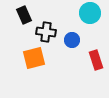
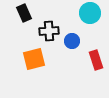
black rectangle: moved 2 px up
black cross: moved 3 px right, 1 px up; rotated 12 degrees counterclockwise
blue circle: moved 1 px down
orange square: moved 1 px down
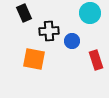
orange square: rotated 25 degrees clockwise
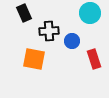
red rectangle: moved 2 px left, 1 px up
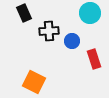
orange square: moved 23 px down; rotated 15 degrees clockwise
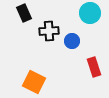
red rectangle: moved 8 px down
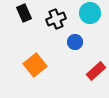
black cross: moved 7 px right, 12 px up; rotated 18 degrees counterclockwise
blue circle: moved 3 px right, 1 px down
red rectangle: moved 2 px right, 4 px down; rotated 66 degrees clockwise
orange square: moved 1 px right, 17 px up; rotated 25 degrees clockwise
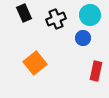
cyan circle: moved 2 px down
blue circle: moved 8 px right, 4 px up
orange square: moved 2 px up
red rectangle: rotated 36 degrees counterclockwise
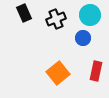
orange square: moved 23 px right, 10 px down
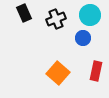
orange square: rotated 10 degrees counterclockwise
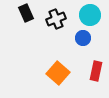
black rectangle: moved 2 px right
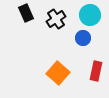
black cross: rotated 12 degrees counterclockwise
